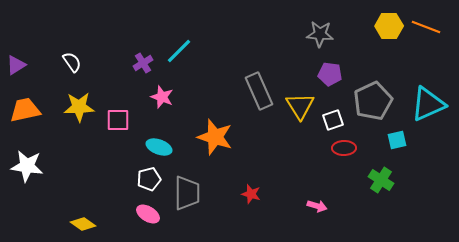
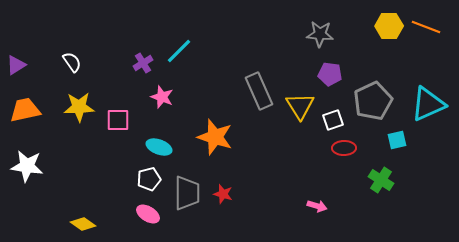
red star: moved 28 px left
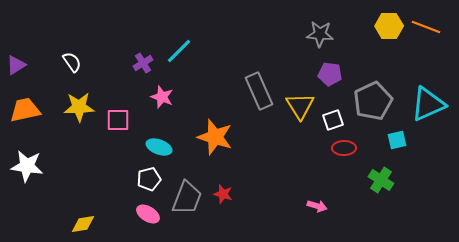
gray trapezoid: moved 5 px down; rotated 21 degrees clockwise
yellow diamond: rotated 45 degrees counterclockwise
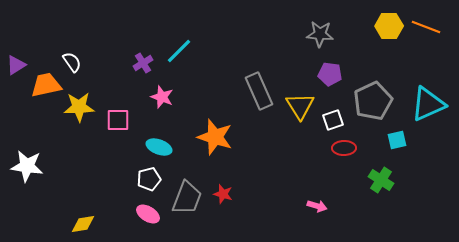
orange trapezoid: moved 21 px right, 25 px up
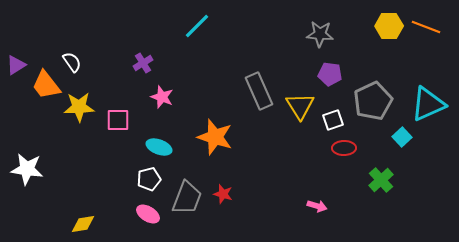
cyan line: moved 18 px right, 25 px up
orange trapezoid: rotated 116 degrees counterclockwise
cyan square: moved 5 px right, 3 px up; rotated 30 degrees counterclockwise
white star: moved 3 px down
green cross: rotated 15 degrees clockwise
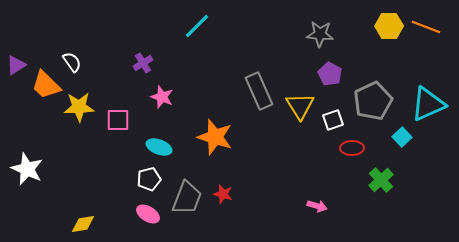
purple pentagon: rotated 20 degrees clockwise
orange trapezoid: rotated 8 degrees counterclockwise
red ellipse: moved 8 px right
white star: rotated 16 degrees clockwise
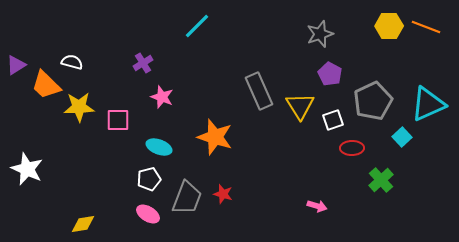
gray star: rotated 24 degrees counterclockwise
white semicircle: rotated 40 degrees counterclockwise
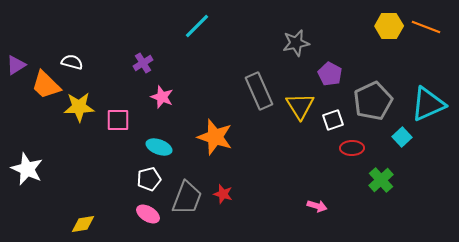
gray star: moved 24 px left, 9 px down; rotated 8 degrees clockwise
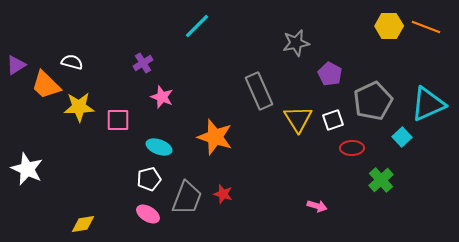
yellow triangle: moved 2 px left, 13 px down
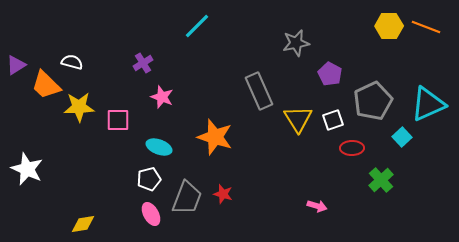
pink ellipse: moved 3 px right; rotated 30 degrees clockwise
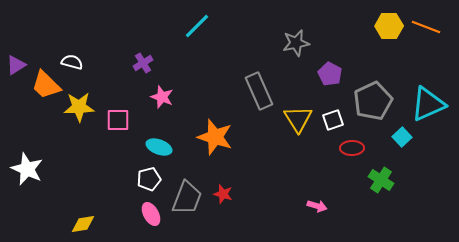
green cross: rotated 15 degrees counterclockwise
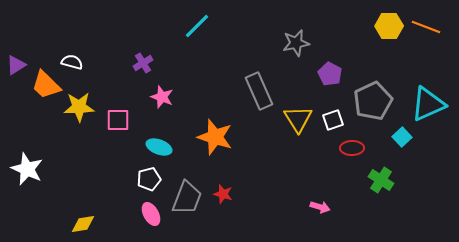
pink arrow: moved 3 px right, 1 px down
